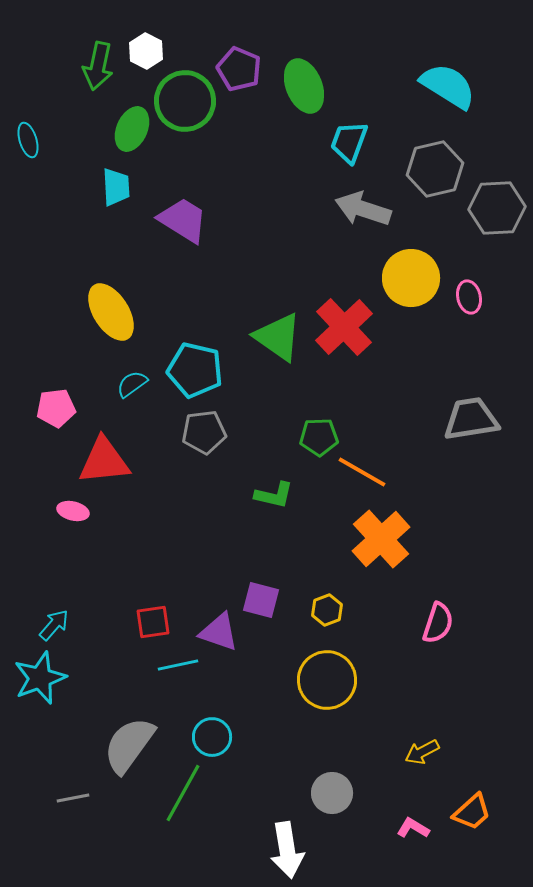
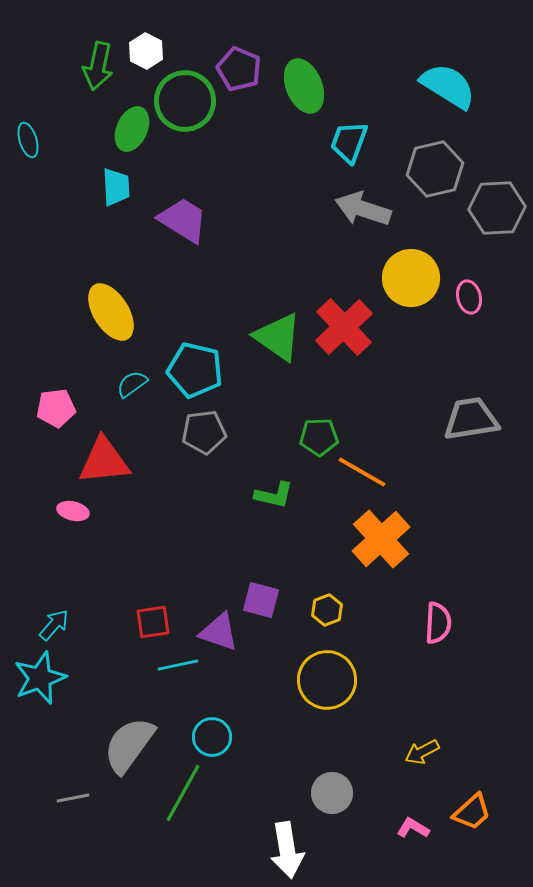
pink semicircle at (438, 623): rotated 15 degrees counterclockwise
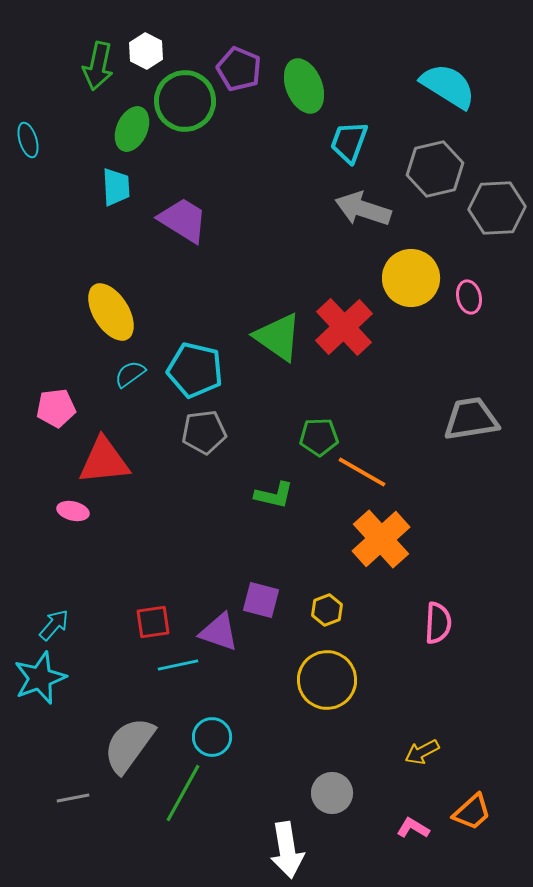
cyan semicircle at (132, 384): moved 2 px left, 10 px up
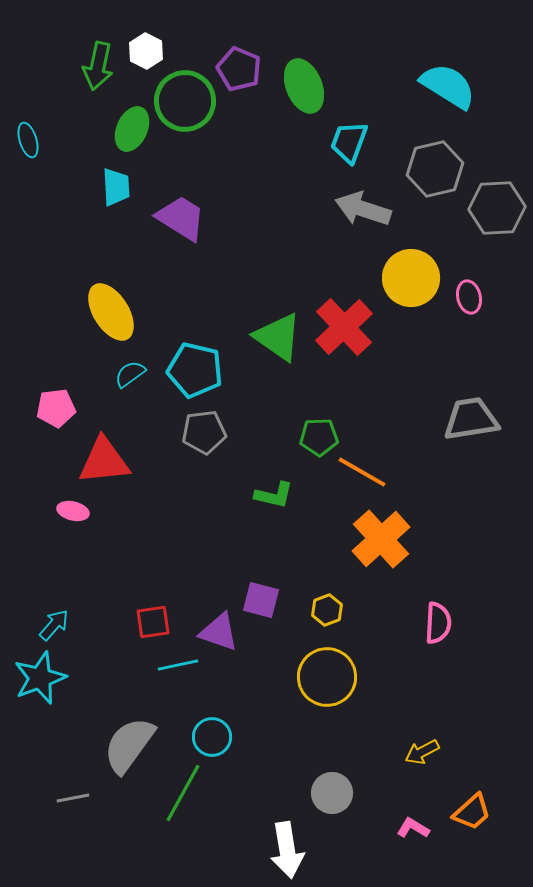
purple trapezoid at (183, 220): moved 2 px left, 2 px up
yellow circle at (327, 680): moved 3 px up
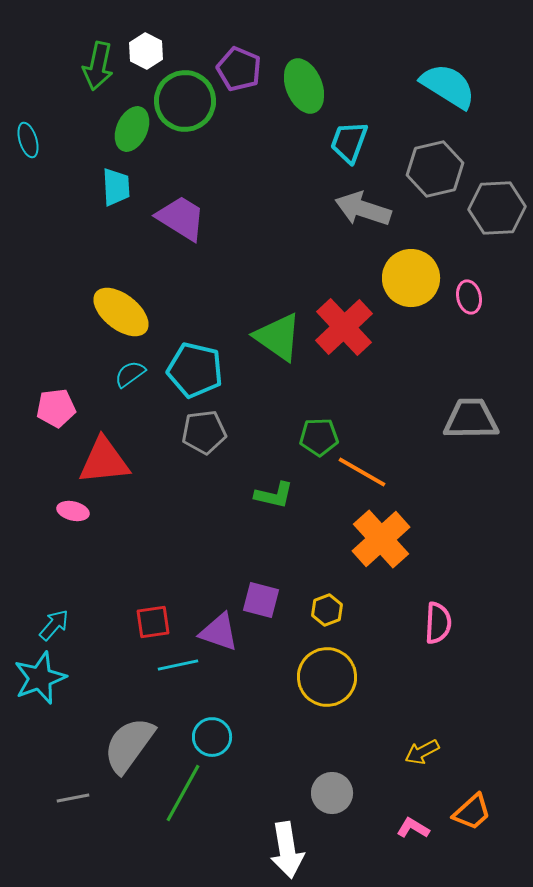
yellow ellipse at (111, 312): moved 10 px right; rotated 20 degrees counterclockwise
gray trapezoid at (471, 419): rotated 8 degrees clockwise
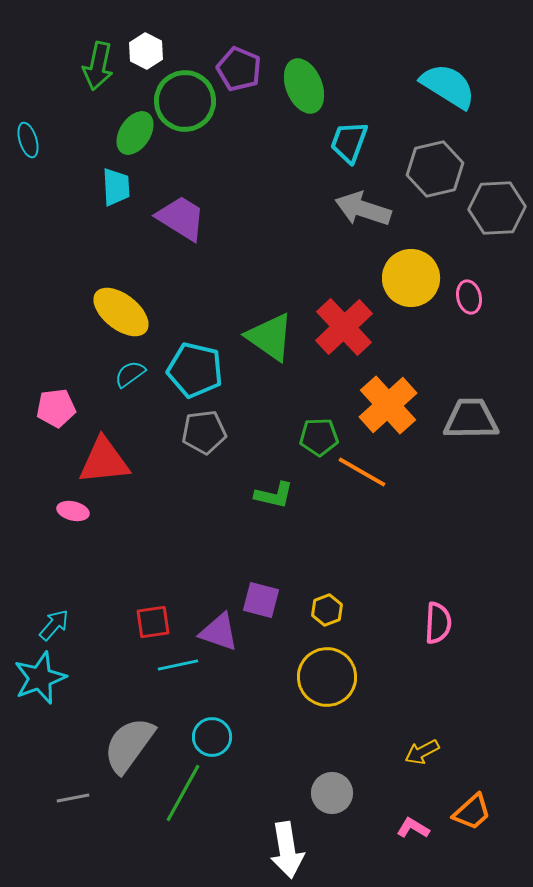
green ellipse at (132, 129): moved 3 px right, 4 px down; rotated 9 degrees clockwise
green triangle at (278, 337): moved 8 px left
orange cross at (381, 539): moved 7 px right, 134 px up
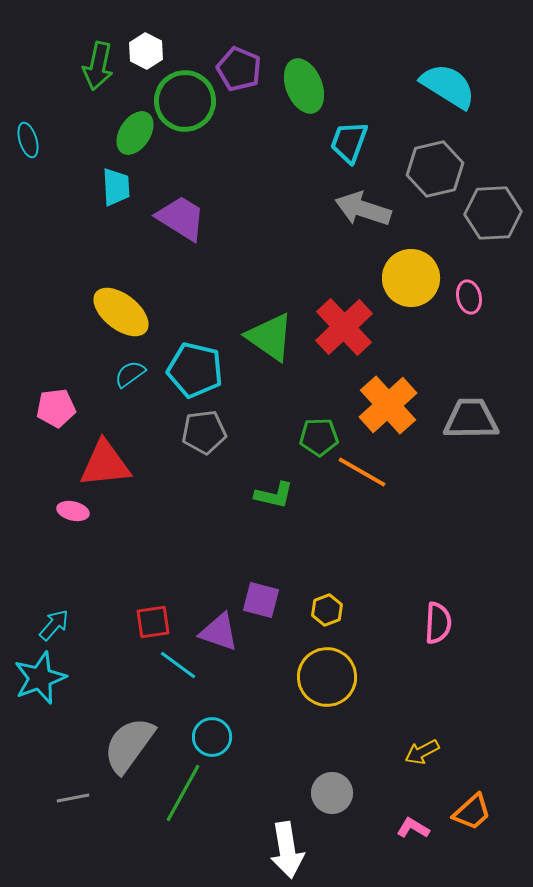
gray hexagon at (497, 208): moved 4 px left, 5 px down
red triangle at (104, 461): moved 1 px right, 3 px down
cyan line at (178, 665): rotated 48 degrees clockwise
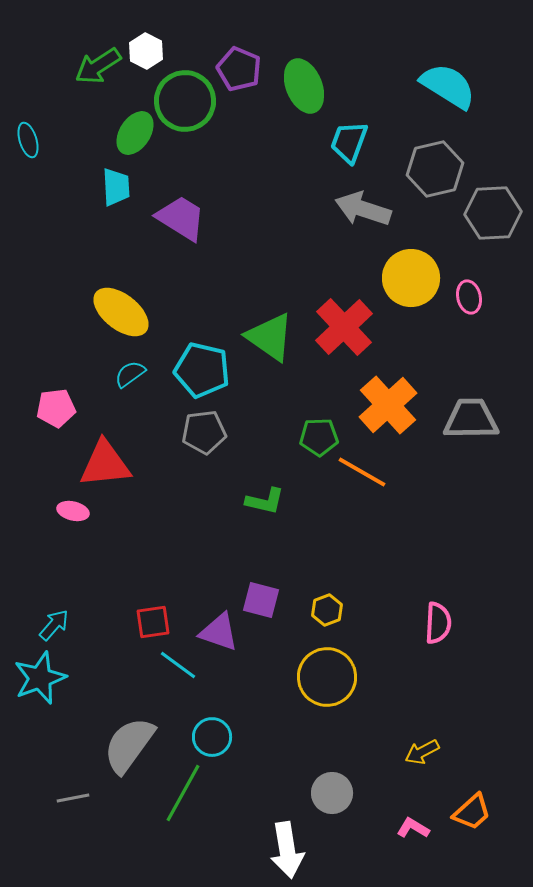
green arrow at (98, 66): rotated 45 degrees clockwise
cyan pentagon at (195, 370): moved 7 px right
green L-shape at (274, 495): moved 9 px left, 6 px down
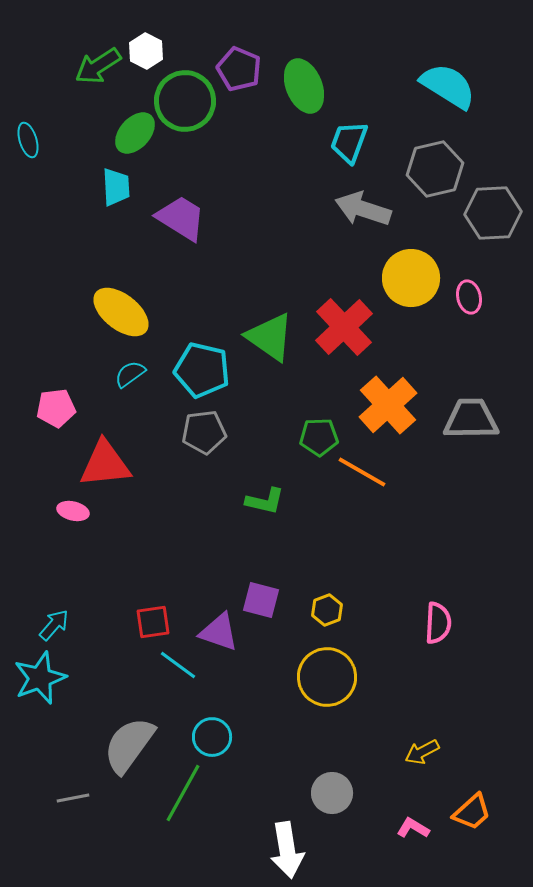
green ellipse at (135, 133): rotated 9 degrees clockwise
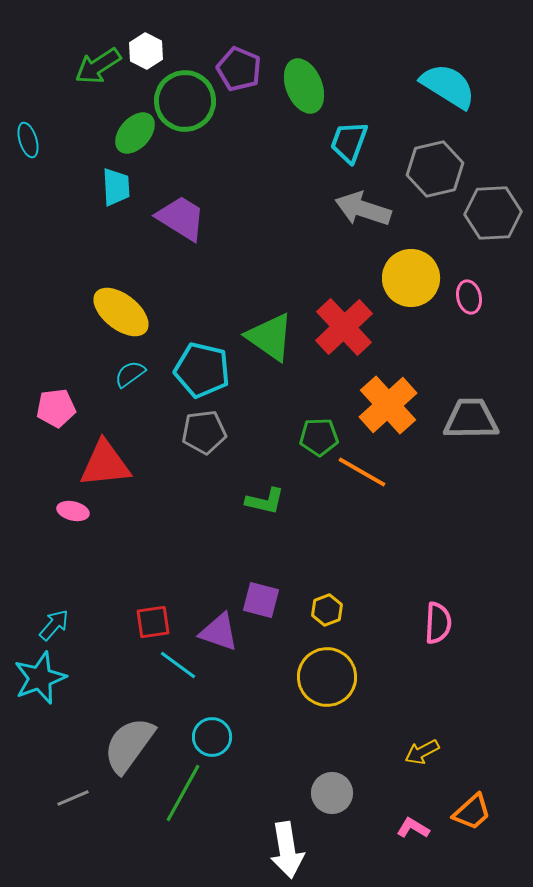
gray line at (73, 798): rotated 12 degrees counterclockwise
